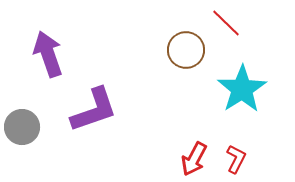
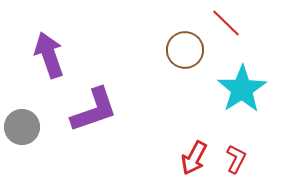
brown circle: moved 1 px left
purple arrow: moved 1 px right, 1 px down
red arrow: moved 1 px up
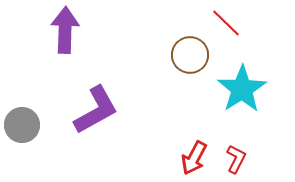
brown circle: moved 5 px right, 5 px down
purple arrow: moved 16 px right, 25 px up; rotated 21 degrees clockwise
purple L-shape: moved 2 px right; rotated 10 degrees counterclockwise
gray circle: moved 2 px up
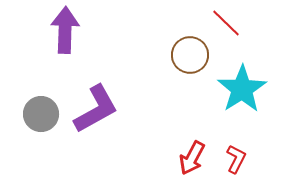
purple L-shape: moved 1 px up
gray circle: moved 19 px right, 11 px up
red arrow: moved 2 px left
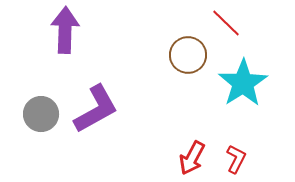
brown circle: moved 2 px left
cyan star: moved 1 px right, 6 px up
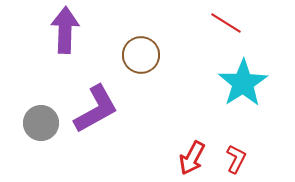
red line: rotated 12 degrees counterclockwise
brown circle: moved 47 px left
gray circle: moved 9 px down
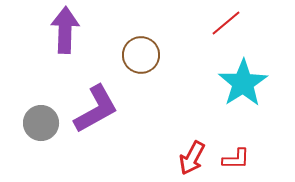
red line: rotated 72 degrees counterclockwise
red L-shape: rotated 64 degrees clockwise
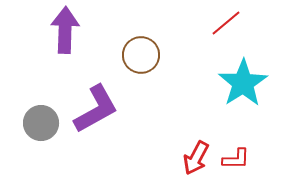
red arrow: moved 4 px right
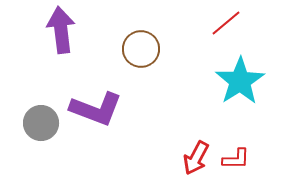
purple arrow: moved 4 px left; rotated 9 degrees counterclockwise
brown circle: moved 6 px up
cyan star: moved 3 px left, 2 px up
purple L-shape: rotated 50 degrees clockwise
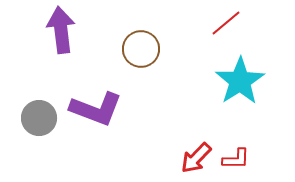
gray circle: moved 2 px left, 5 px up
red arrow: rotated 16 degrees clockwise
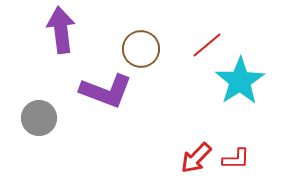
red line: moved 19 px left, 22 px down
purple L-shape: moved 10 px right, 18 px up
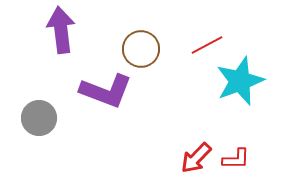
red line: rotated 12 degrees clockwise
cyan star: rotated 12 degrees clockwise
